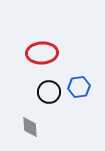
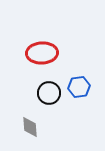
black circle: moved 1 px down
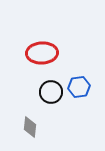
black circle: moved 2 px right, 1 px up
gray diamond: rotated 10 degrees clockwise
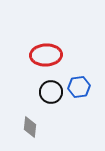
red ellipse: moved 4 px right, 2 px down
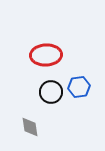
gray diamond: rotated 15 degrees counterclockwise
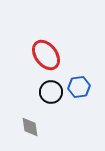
red ellipse: rotated 56 degrees clockwise
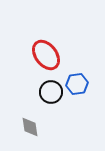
blue hexagon: moved 2 px left, 3 px up
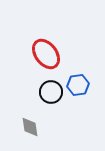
red ellipse: moved 1 px up
blue hexagon: moved 1 px right, 1 px down
